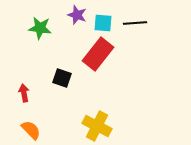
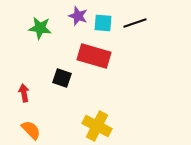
purple star: moved 1 px right, 1 px down
black line: rotated 15 degrees counterclockwise
red rectangle: moved 4 px left, 2 px down; rotated 68 degrees clockwise
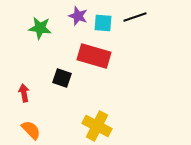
black line: moved 6 px up
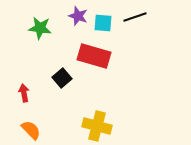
black square: rotated 30 degrees clockwise
yellow cross: rotated 12 degrees counterclockwise
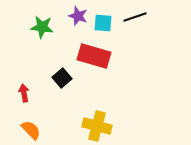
green star: moved 2 px right, 1 px up
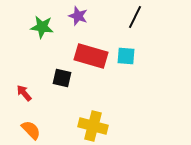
black line: rotated 45 degrees counterclockwise
cyan square: moved 23 px right, 33 px down
red rectangle: moved 3 px left
black square: rotated 36 degrees counterclockwise
red arrow: rotated 30 degrees counterclockwise
yellow cross: moved 4 px left
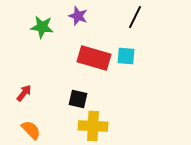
red rectangle: moved 3 px right, 2 px down
black square: moved 16 px right, 21 px down
red arrow: rotated 78 degrees clockwise
yellow cross: rotated 12 degrees counterclockwise
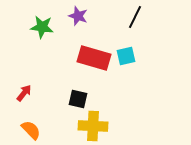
cyan square: rotated 18 degrees counterclockwise
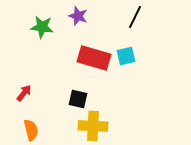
orange semicircle: rotated 30 degrees clockwise
